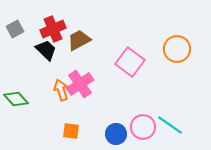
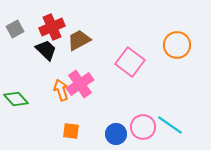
red cross: moved 1 px left, 2 px up
orange circle: moved 4 px up
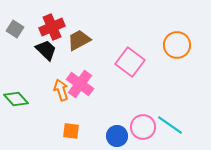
gray square: rotated 30 degrees counterclockwise
pink cross: rotated 20 degrees counterclockwise
blue circle: moved 1 px right, 2 px down
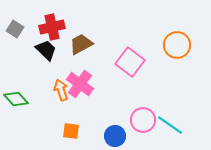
red cross: rotated 10 degrees clockwise
brown trapezoid: moved 2 px right, 4 px down
pink circle: moved 7 px up
blue circle: moved 2 px left
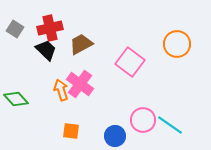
red cross: moved 2 px left, 1 px down
orange circle: moved 1 px up
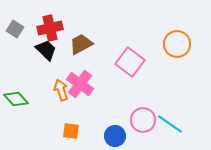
cyan line: moved 1 px up
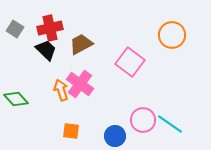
orange circle: moved 5 px left, 9 px up
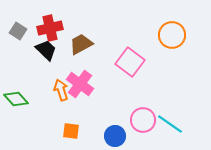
gray square: moved 3 px right, 2 px down
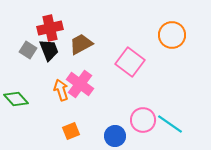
gray square: moved 10 px right, 19 px down
black trapezoid: moved 3 px right; rotated 25 degrees clockwise
orange square: rotated 30 degrees counterclockwise
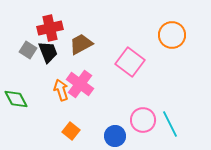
black trapezoid: moved 1 px left, 2 px down
green diamond: rotated 15 degrees clockwise
cyan line: rotated 28 degrees clockwise
orange square: rotated 30 degrees counterclockwise
